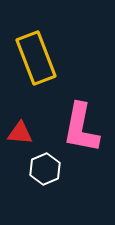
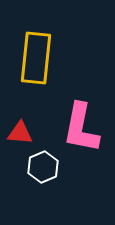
yellow rectangle: rotated 27 degrees clockwise
white hexagon: moved 2 px left, 2 px up
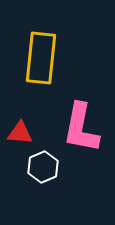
yellow rectangle: moved 5 px right
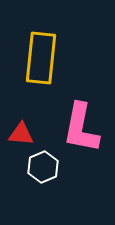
red triangle: moved 1 px right, 1 px down
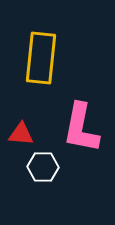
white hexagon: rotated 24 degrees clockwise
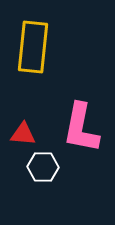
yellow rectangle: moved 8 px left, 11 px up
red triangle: moved 2 px right
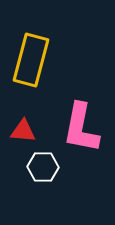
yellow rectangle: moved 2 px left, 13 px down; rotated 9 degrees clockwise
red triangle: moved 3 px up
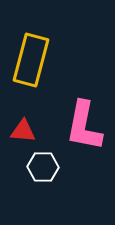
pink L-shape: moved 3 px right, 2 px up
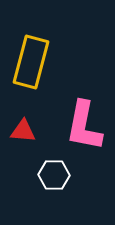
yellow rectangle: moved 2 px down
white hexagon: moved 11 px right, 8 px down
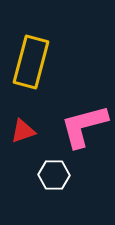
pink L-shape: rotated 64 degrees clockwise
red triangle: rotated 24 degrees counterclockwise
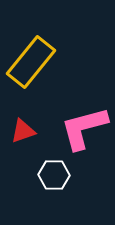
yellow rectangle: rotated 24 degrees clockwise
pink L-shape: moved 2 px down
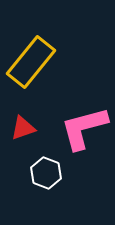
red triangle: moved 3 px up
white hexagon: moved 8 px left, 2 px up; rotated 20 degrees clockwise
